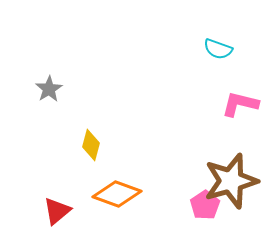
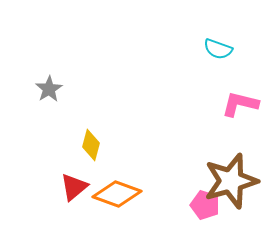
pink pentagon: rotated 20 degrees counterclockwise
red triangle: moved 17 px right, 24 px up
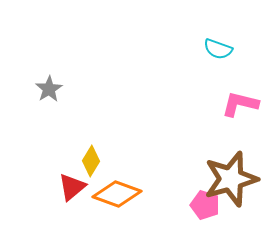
yellow diamond: moved 16 px down; rotated 16 degrees clockwise
brown star: moved 2 px up
red triangle: moved 2 px left
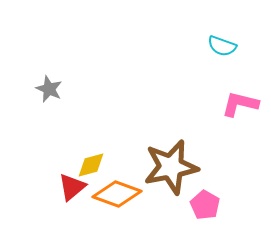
cyan semicircle: moved 4 px right, 3 px up
gray star: rotated 16 degrees counterclockwise
yellow diamond: moved 4 px down; rotated 44 degrees clockwise
brown star: moved 60 px left, 12 px up; rotated 4 degrees clockwise
pink pentagon: rotated 12 degrees clockwise
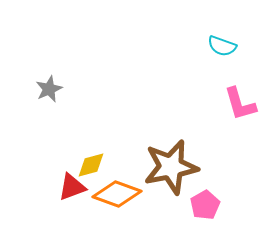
gray star: rotated 24 degrees clockwise
pink L-shape: rotated 120 degrees counterclockwise
red triangle: rotated 20 degrees clockwise
pink pentagon: rotated 12 degrees clockwise
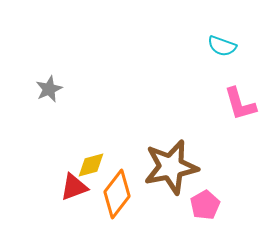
red triangle: moved 2 px right
orange diamond: rotated 72 degrees counterclockwise
